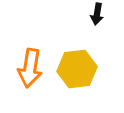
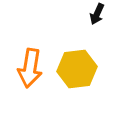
black arrow: rotated 15 degrees clockwise
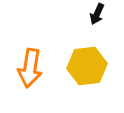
yellow hexagon: moved 10 px right, 3 px up
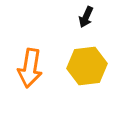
black arrow: moved 11 px left, 3 px down
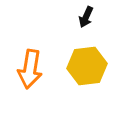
orange arrow: moved 1 px down
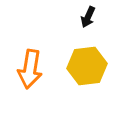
black arrow: moved 2 px right
